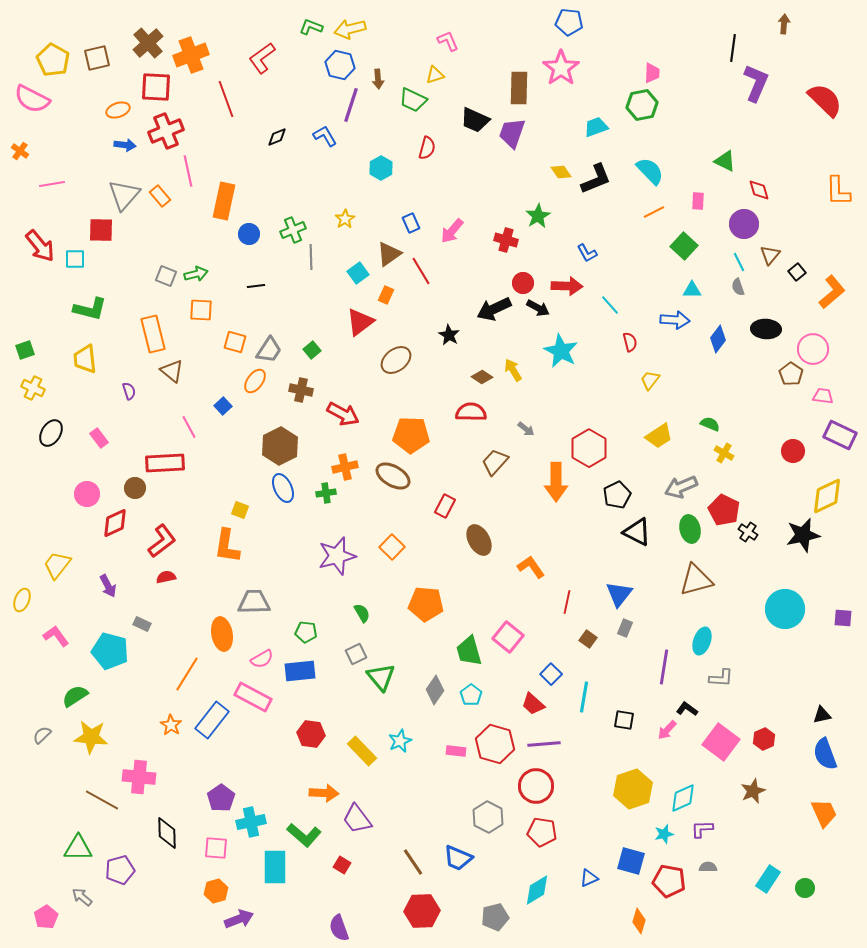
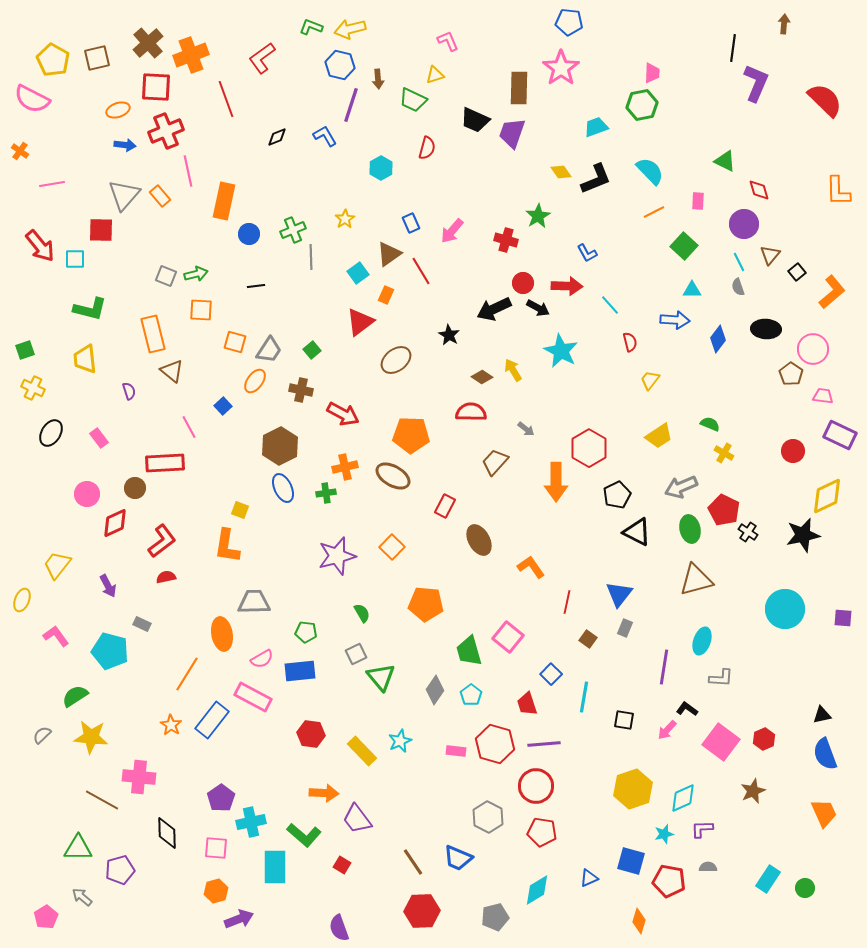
red trapezoid at (533, 704): moved 6 px left; rotated 30 degrees clockwise
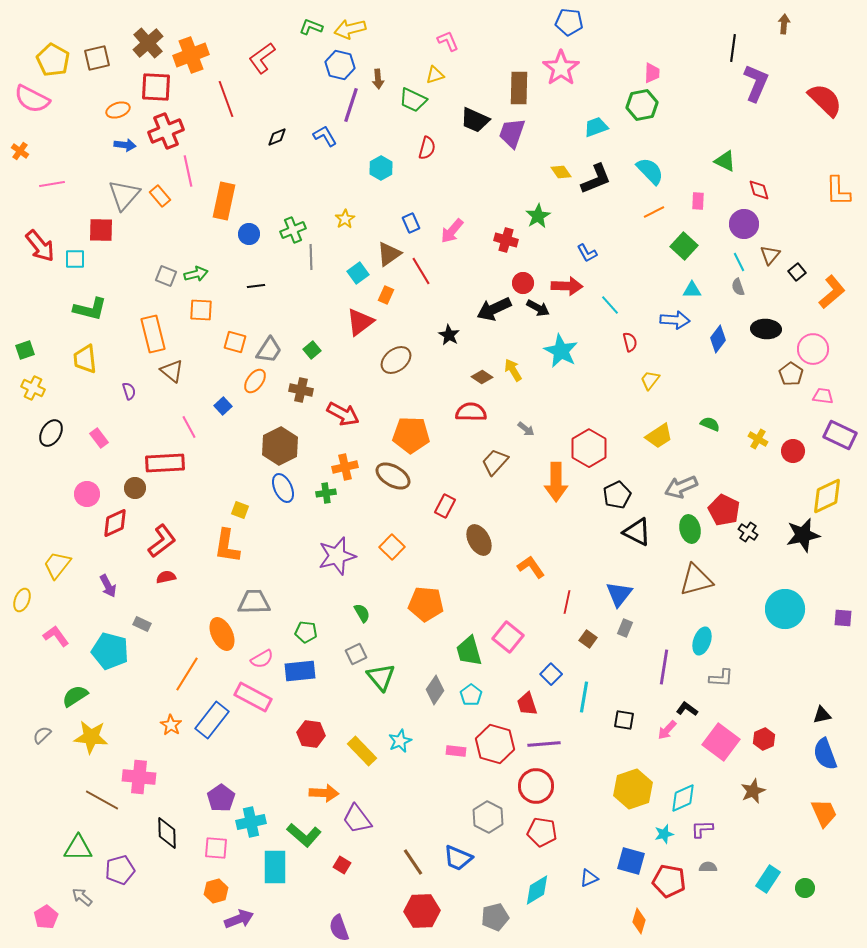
yellow cross at (724, 453): moved 34 px right, 14 px up
orange ellipse at (222, 634): rotated 16 degrees counterclockwise
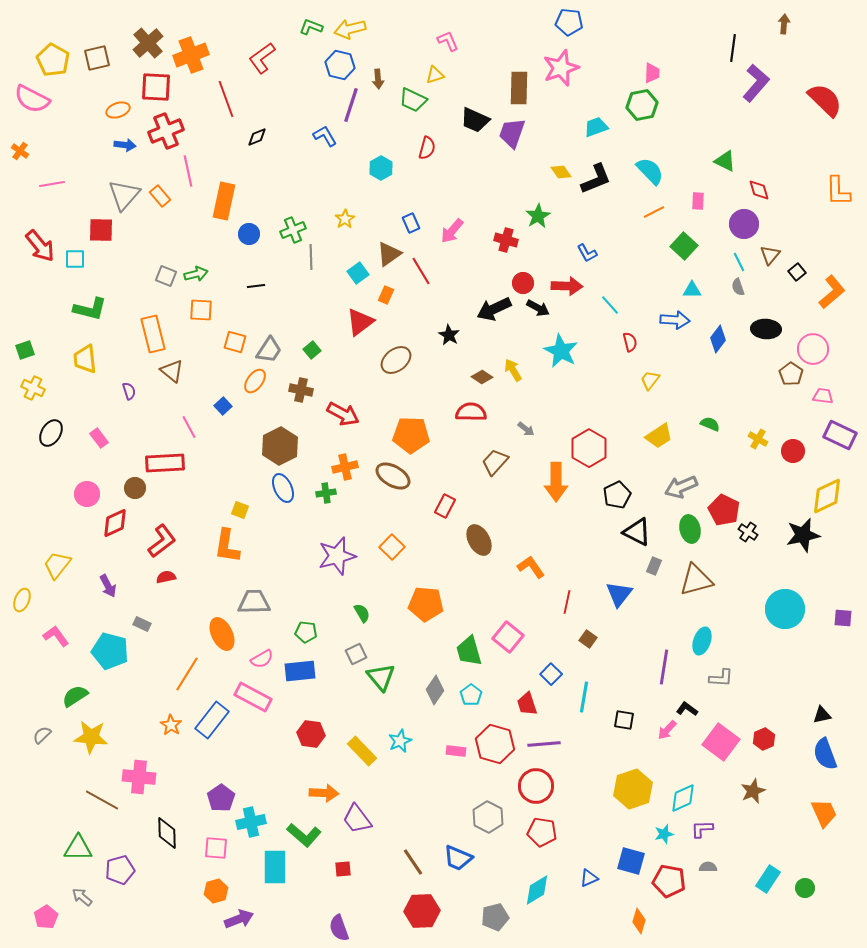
pink star at (561, 68): rotated 15 degrees clockwise
purple L-shape at (756, 83): rotated 18 degrees clockwise
black diamond at (277, 137): moved 20 px left
gray rectangle at (625, 628): moved 29 px right, 62 px up
red square at (342, 865): moved 1 px right, 4 px down; rotated 36 degrees counterclockwise
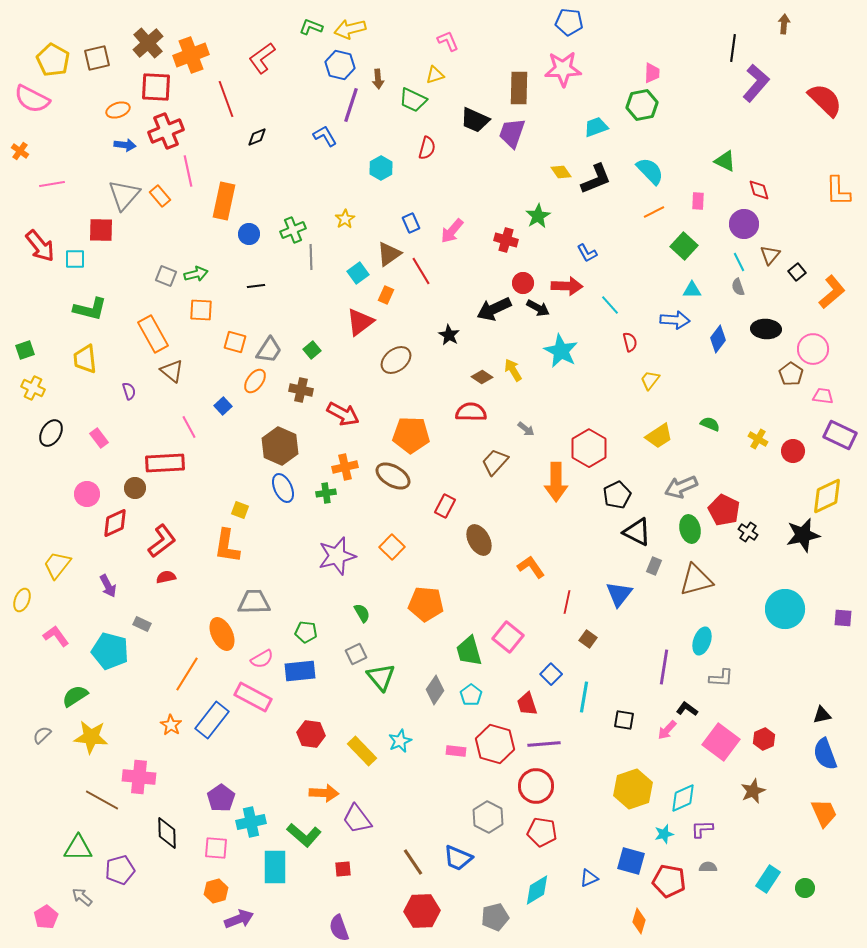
pink star at (561, 68): moved 2 px right, 1 px down; rotated 18 degrees clockwise
orange rectangle at (153, 334): rotated 15 degrees counterclockwise
brown hexagon at (280, 446): rotated 9 degrees counterclockwise
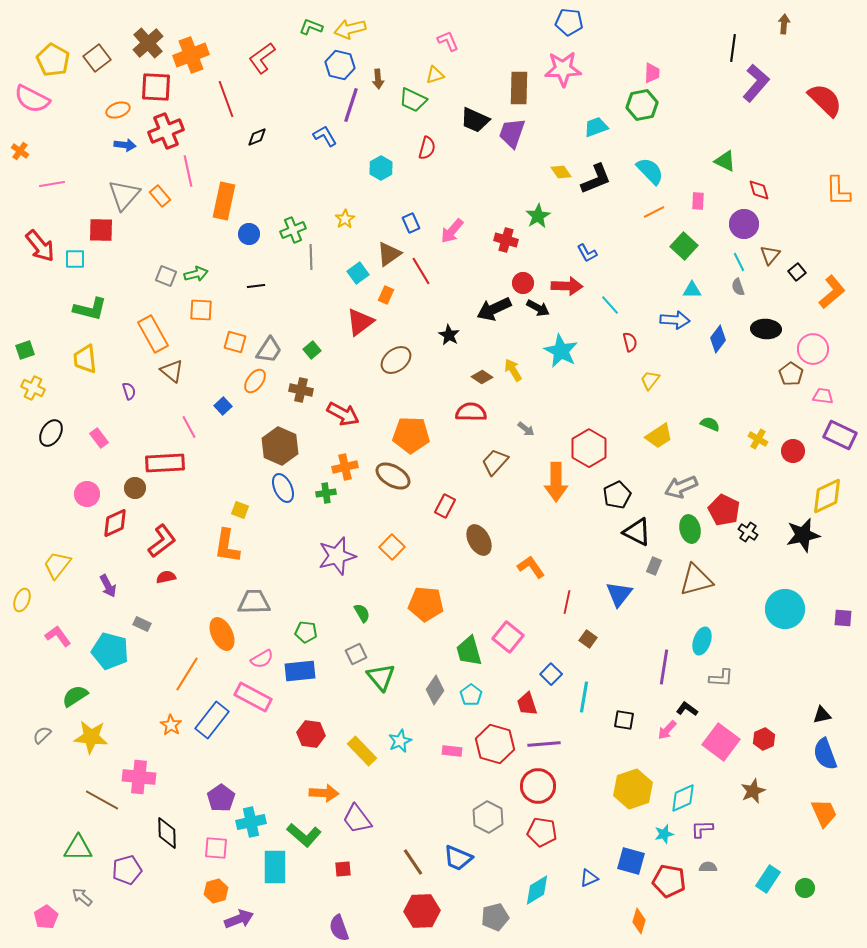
brown square at (97, 58): rotated 24 degrees counterclockwise
pink L-shape at (56, 636): moved 2 px right
pink rectangle at (456, 751): moved 4 px left
red circle at (536, 786): moved 2 px right
purple pentagon at (120, 870): moved 7 px right
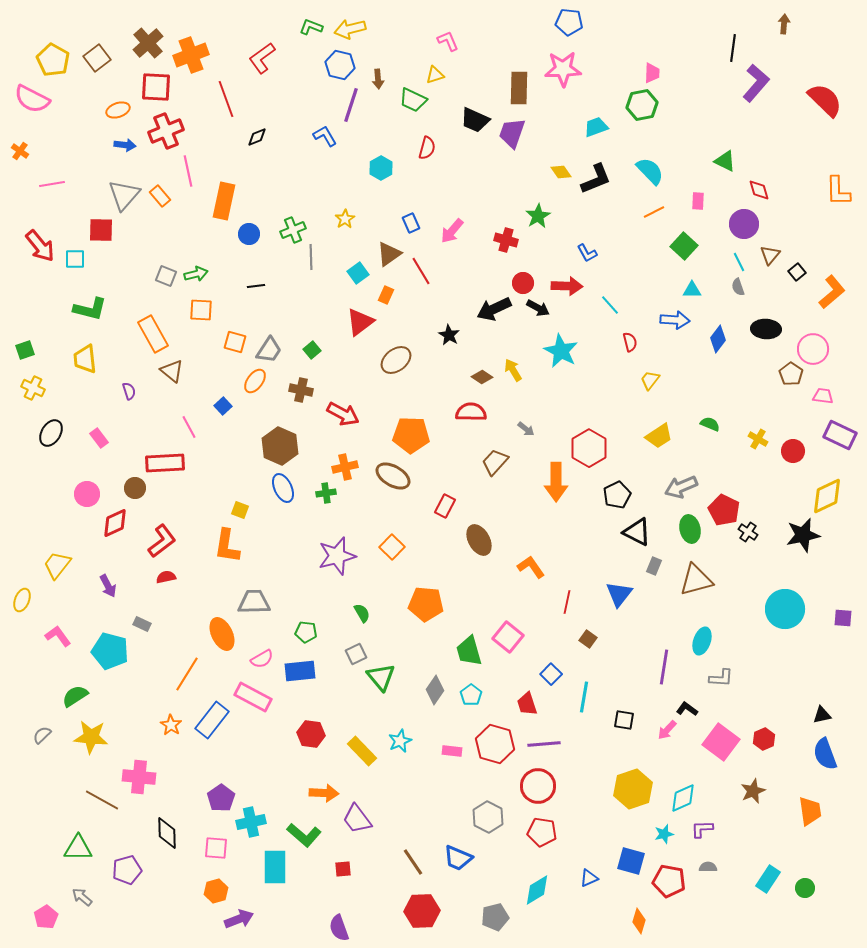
orange trapezoid at (824, 813): moved 14 px left, 2 px up; rotated 16 degrees clockwise
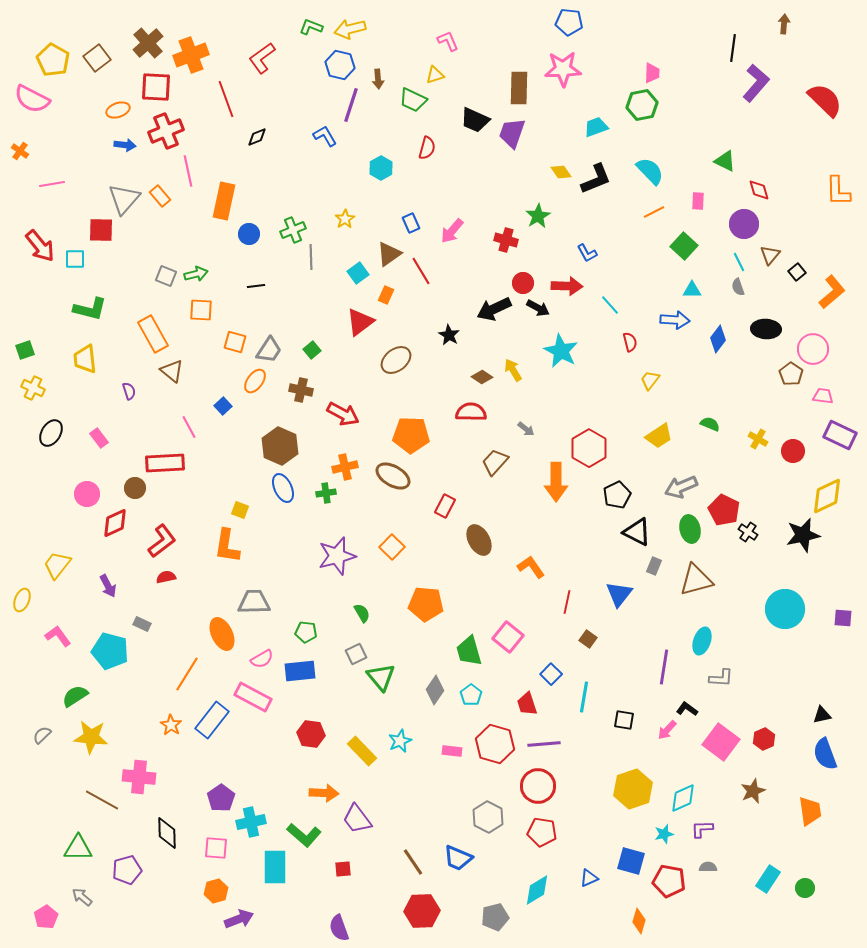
gray triangle at (124, 195): moved 4 px down
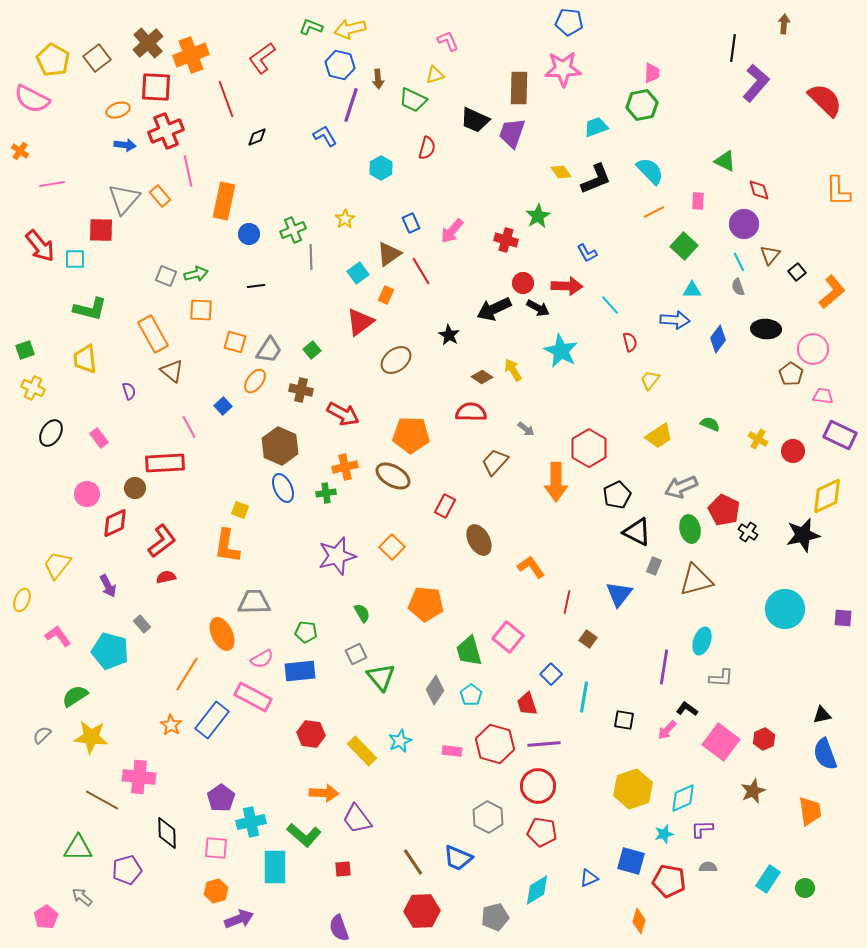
gray rectangle at (142, 624): rotated 24 degrees clockwise
